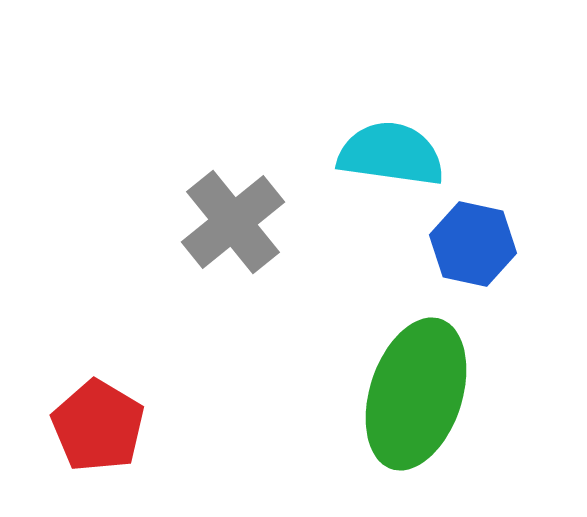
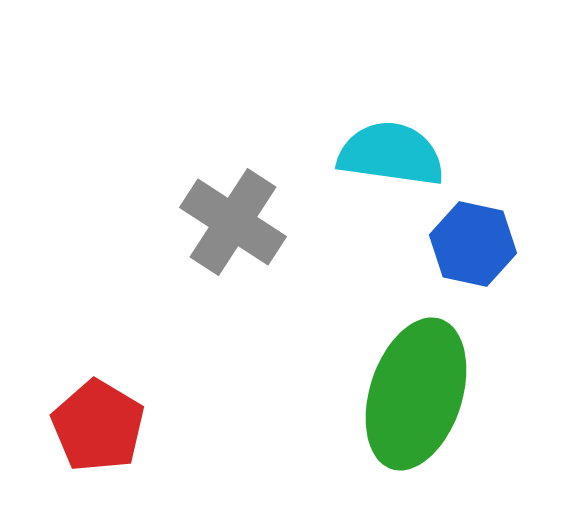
gray cross: rotated 18 degrees counterclockwise
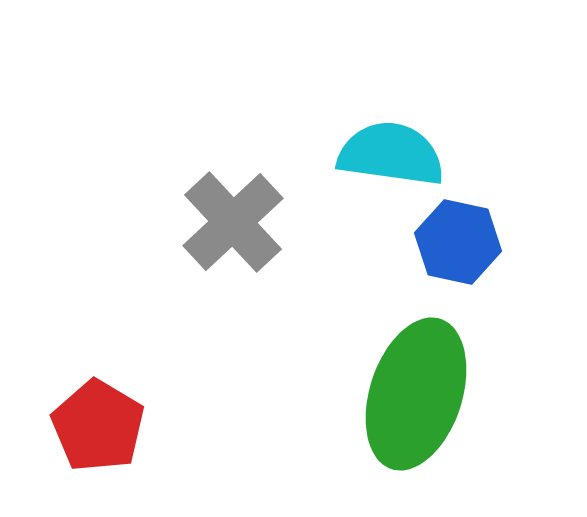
gray cross: rotated 14 degrees clockwise
blue hexagon: moved 15 px left, 2 px up
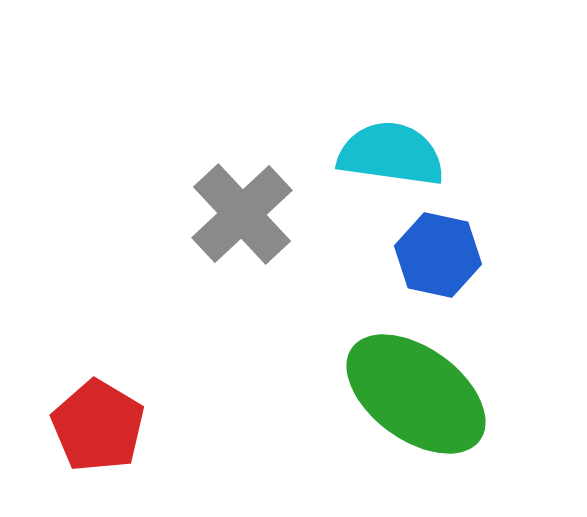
gray cross: moved 9 px right, 8 px up
blue hexagon: moved 20 px left, 13 px down
green ellipse: rotated 72 degrees counterclockwise
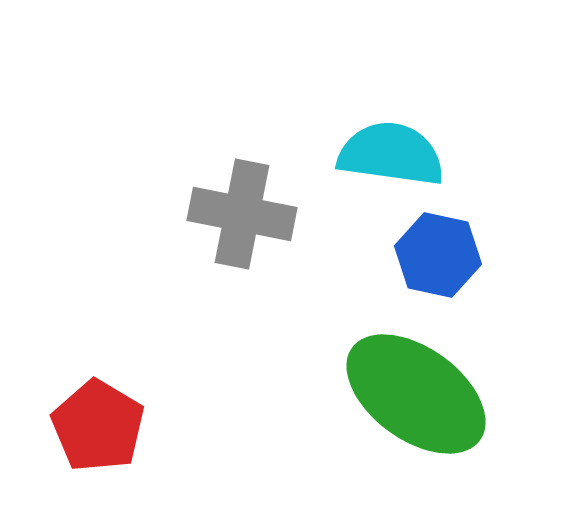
gray cross: rotated 36 degrees counterclockwise
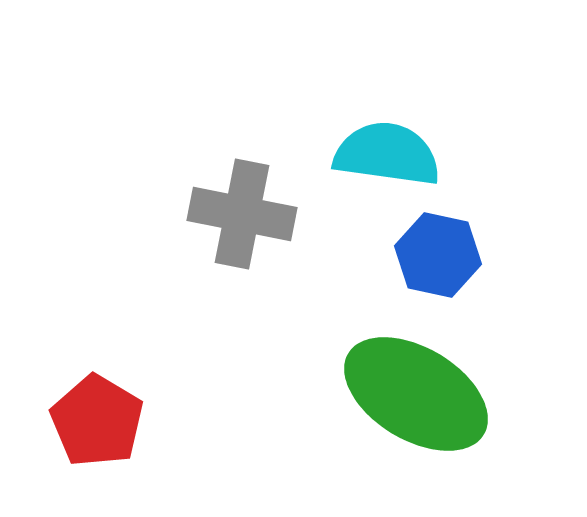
cyan semicircle: moved 4 px left
green ellipse: rotated 5 degrees counterclockwise
red pentagon: moved 1 px left, 5 px up
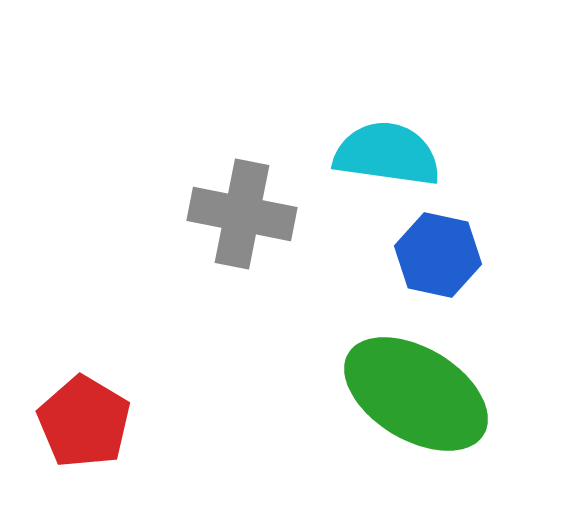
red pentagon: moved 13 px left, 1 px down
